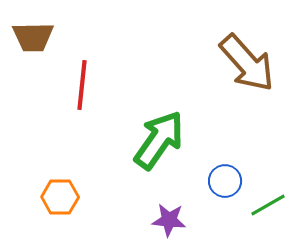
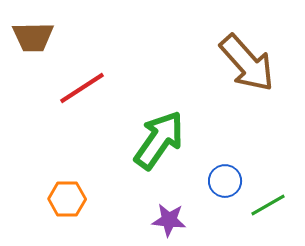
red line: moved 3 px down; rotated 51 degrees clockwise
orange hexagon: moved 7 px right, 2 px down
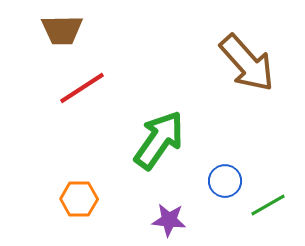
brown trapezoid: moved 29 px right, 7 px up
orange hexagon: moved 12 px right
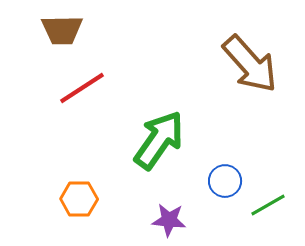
brown arrow: moved 3 px right, 1 px down
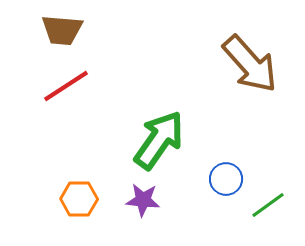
brown trapezoid: rotated 6 degrees clockwise
red line: moved 16 px left, 2 px up
blue circle: moved 1 px right, 2 px up
green line: rotated 6 degrees counterclockwise
purple star: moved 26 px left, 20 px up
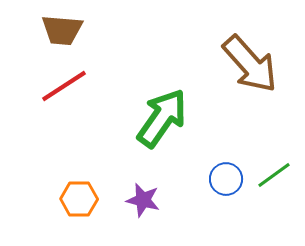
red line: moved 2 px left
green arrow: moved 3 px right, 22 px up
purple star: rotated 8 degrees clockwise
green line: moved 6 px right, 30 px up
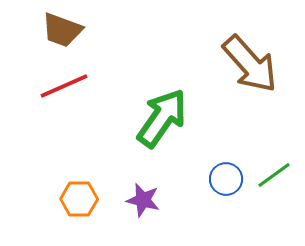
brown trapezoid: rotated 15 degrees clockwise
red line: rotated 9 degrees clockwise
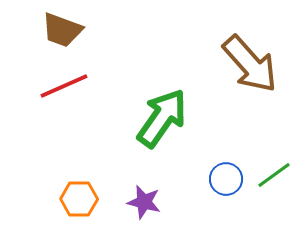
purple star: moved 1 px right, 2 px down
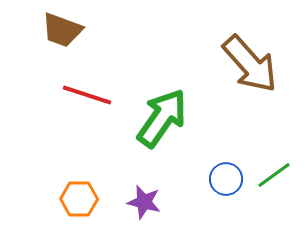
red line: moved 23 px right, 9 px down; rotated 42 degrees clockwise
